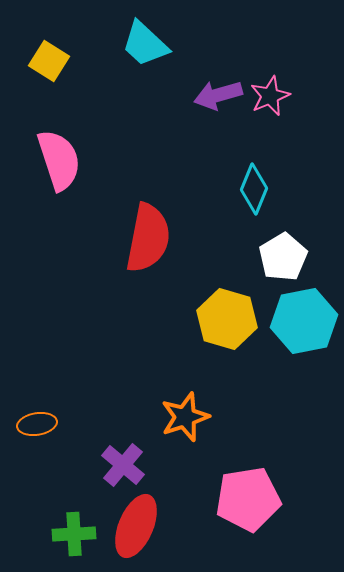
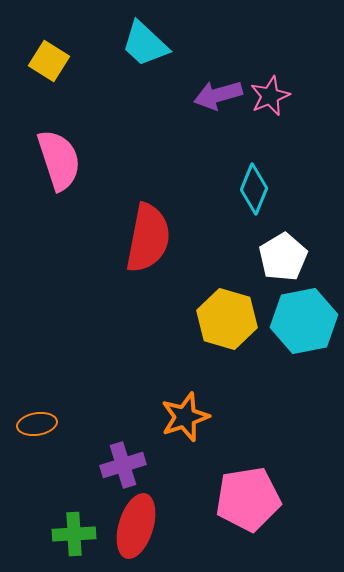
purple cross: rotated 33 degrees clockwise
red ellipse: rotated 6 degrees counterclockwise
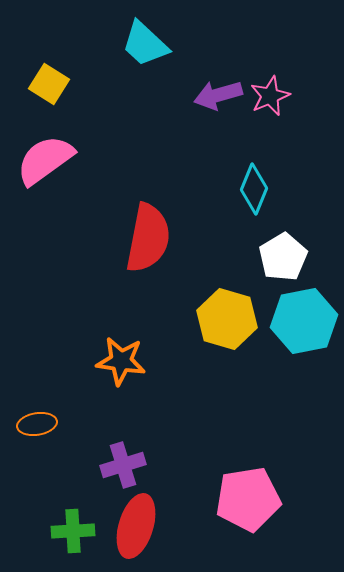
yellow square: moved 23 px down
pink semicircle: moved 14 px left; rotated 108 degrees counterclockwise
orange star: moved 64 px left, 56 px up; rotated 27 degrees clockwise
green cross: moved 1 px left, 3 px up
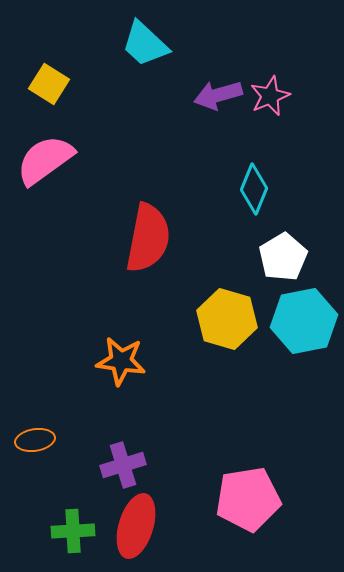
orange ellipse: moved 2 px left, 16 px down
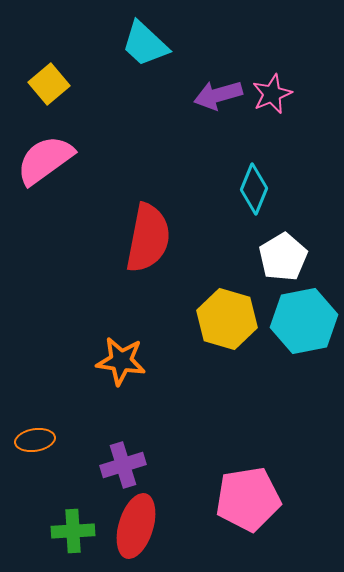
yellow square: rotated 18 degrees clockwise
pink star: moved 2 px right, 2 px up
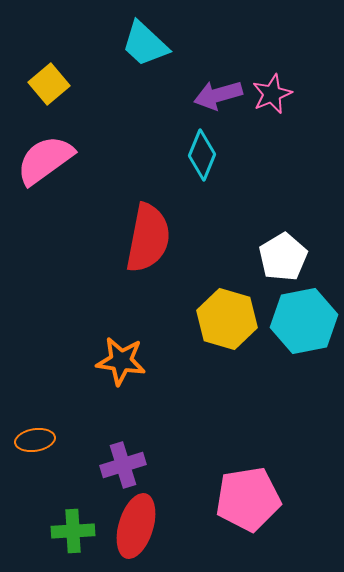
cyan diamond: moved 52 px left, 34 px up
